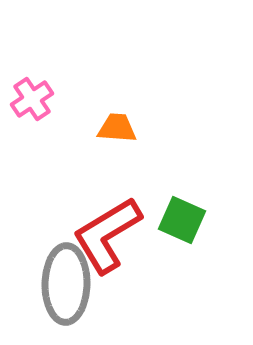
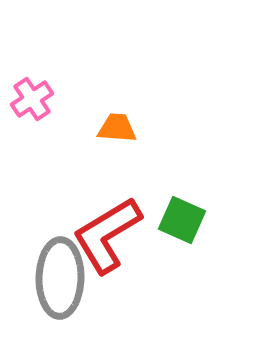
gray ellipse: moved 6 px left, 6 px up
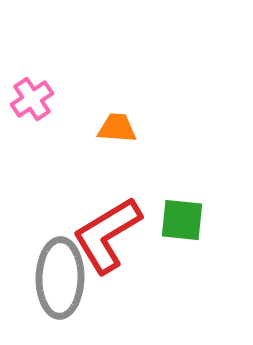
green square: rotated 18 degrees counterclockwise
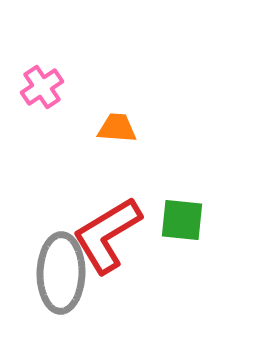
pink cross: moved 10 px right, 12 px up
gray ellipse: moved 1 px right, 5 px up
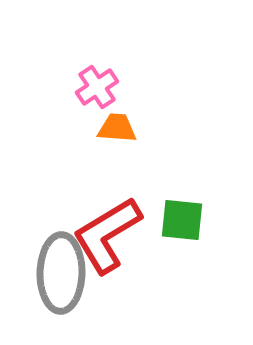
pink cross: moved 55 px right
